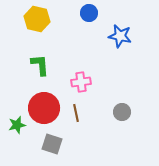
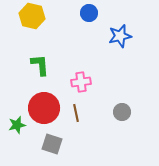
yellow hexagon: moved 5 px left, 3 px up
blue star: rotated 25 degrees counterclockwise
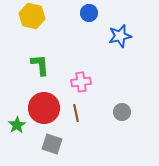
green star: rotated 18 degrees counterclockwise
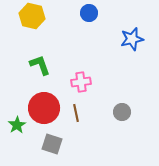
blue star: moved 12 px right, 3 px down
green L-shape: rotated 15 degrees counterclockwise
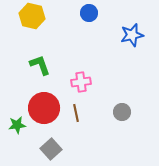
blue star: moved 4 px up
green star: rotated 24 degrees clockwise
gray square: moved 1 px left, 5 px down; rotated 30 degrees clockwise
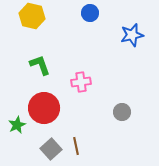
blue circle: moved 1 px right
brown line: moved 33 px down
green star: rotated 18 degrees counterclockwise
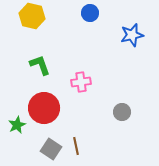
gray square: rotated 15 degrees counterclockwise
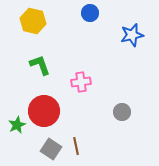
yellow hexagon: moved 1 px right, 5 px down
red circle: moved 3 px down
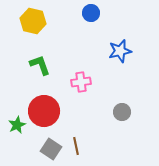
blue circle: moved 1 px right
blue star: moved 12 px left, 16 px down
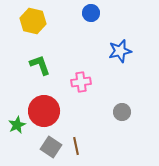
gray square: moved 2 px up
